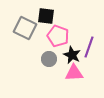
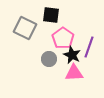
black square: moved 5 px right, 1 px up
pink pentagon: moved 5 px right, 2 px down; rotated 15 degrees clockwise
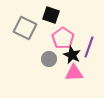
black square: rotated 12 degrees clockwise
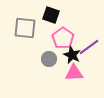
gray square: rotated 20 degrees counterclockwise
purple line: rotated 35 degrees clockwise
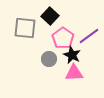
black square: moved 1 px left, 1 px down; rotated 24 degrees clockwise
purple line: moved 11 px up
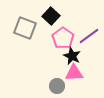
black square: moved 1 px right
gray square: rotated 15 degrees clockwise
black star: moved 1 px down
gray circle: moved 8 px right, 27 px down
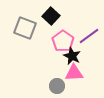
pink pentagon: moved 3 px down
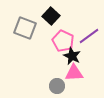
pink pentagon: rotated 10 degrees counterclockwise
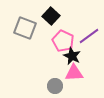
gray circle: moved 2 px left
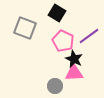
black square: moved 6 px right, 3 px up; rotated 12 degrees counterclockwise
black star: moved 2 px right, 3 px down
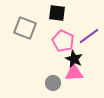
black square: rotated 24 degrees counterclockwise
gray circle: moved 2 px left, 3 px up
